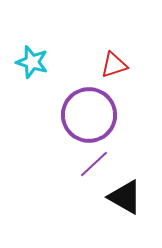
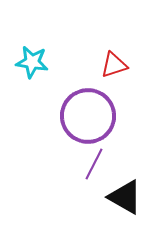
cyan star: rotated 8 degrees counterclockwise
purple circle: moved 1 px left, 1 px down
purple line: rotated 20 degrees counterclockwise
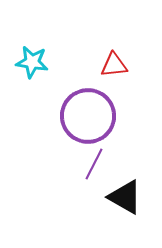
red triangle: rotated 12 degrees clockwise
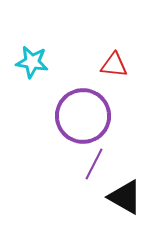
red triangle: rotated 12 degrees clockwise
purple circle: moved 5 px left
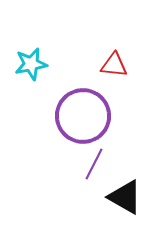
cyan star: moved 1 px left, 2 px down; rotated 20 degrees counterclockwise
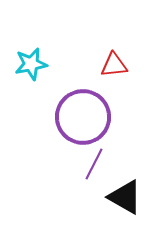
red triangle: rotated 12 degrees counterclockwise
purple circle: moved 1 px down
